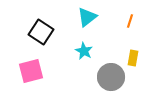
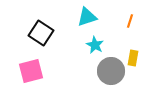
cyan triangle: rotated 20 degrees clockwise
black square: moved 1 px down
cyan star: moved 11 px right, 6 px up
gray circle: moved 6 px up
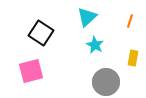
cyan triangle: rotated 25 degrees counterclockwise
gray circle: moved 5 px left, 11 px down
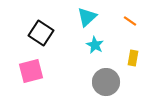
orange line: rotated 72 degrees counterclockwise
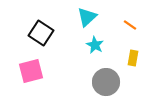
orange line: moved 4 px down
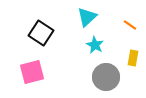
pink square: moved 1 px right, 1 px down
gray circle: moved 5 px up
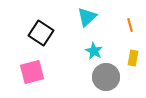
orange line: rotated 40 degrees clockwise
cyan star: moved 1 px left, 6 px down
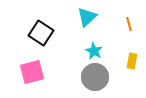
orange line: moved 1 px left, 1 px up
yellow rectangle: moved 1 px left, 3 px down
gray circle: moved 11 px left
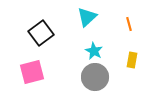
black square: rotated 20 degrees clockwise
yellow rectangle: moved 1 px up
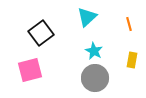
pink square: moved 2 px left, 2 px up
gray circle: moved 1 px down
